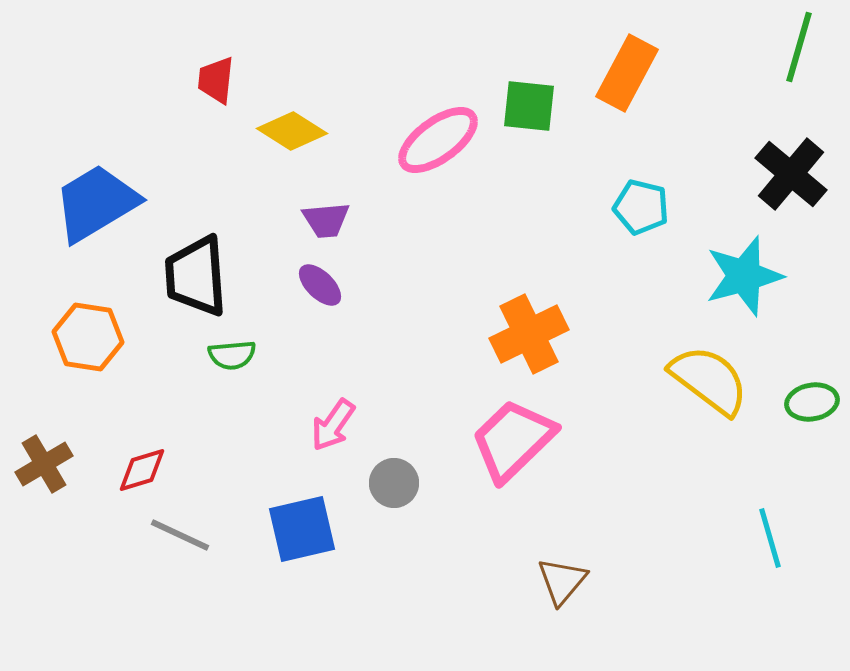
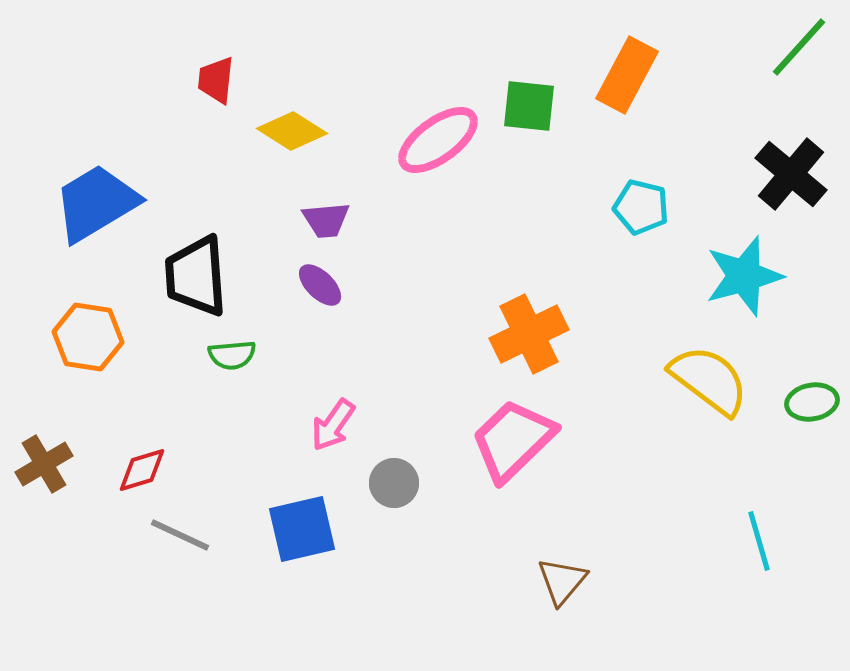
green line: rotated 26 degrees clockwise
orange rectangle: moved 2 px down
cyan line: moved 11 px left, 3 px down
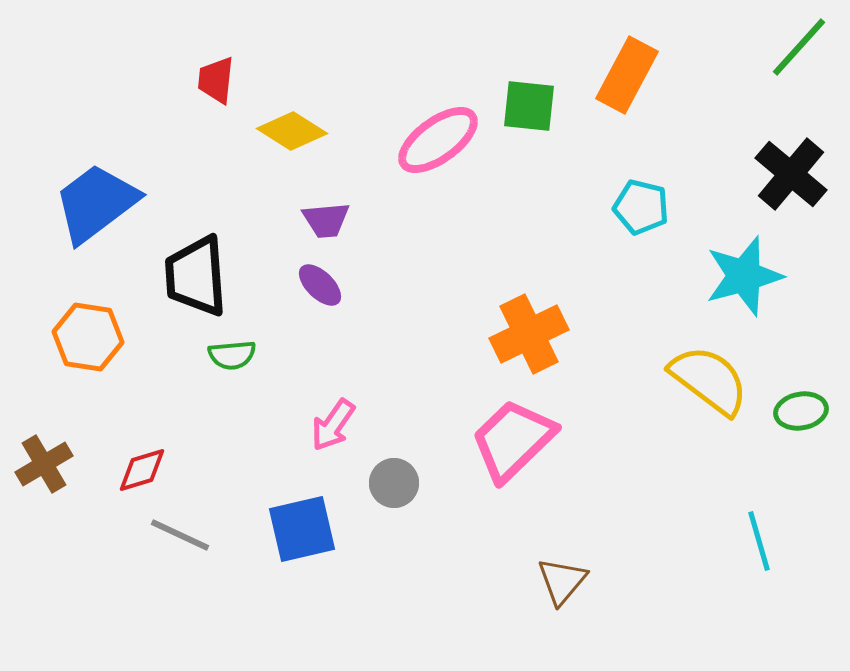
blue trapezoid: rotated 6 degrees counterclockwise
green ellipse: moved 11 px left, 9 px down
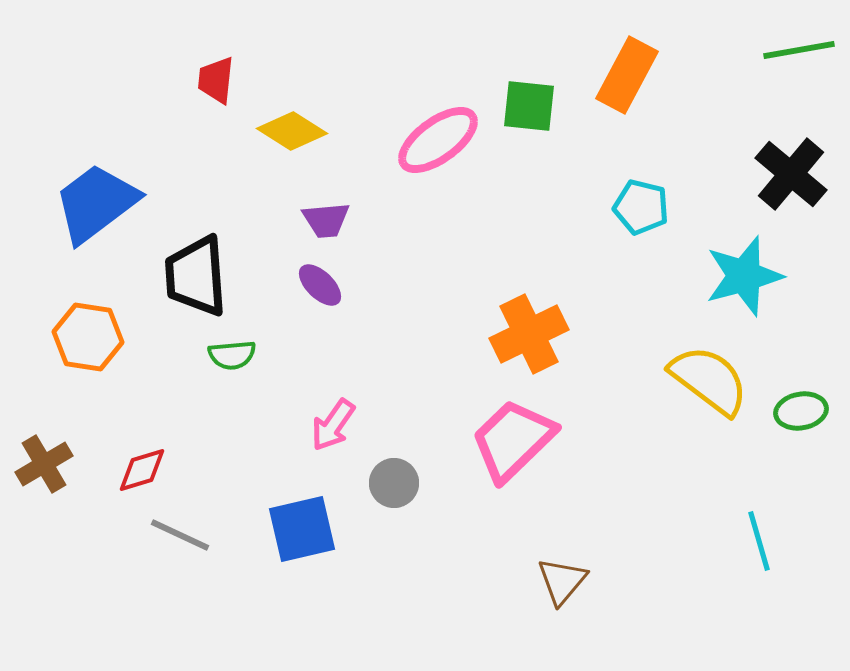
green line: moved 3 px down; rotated 38 degrees clockwise
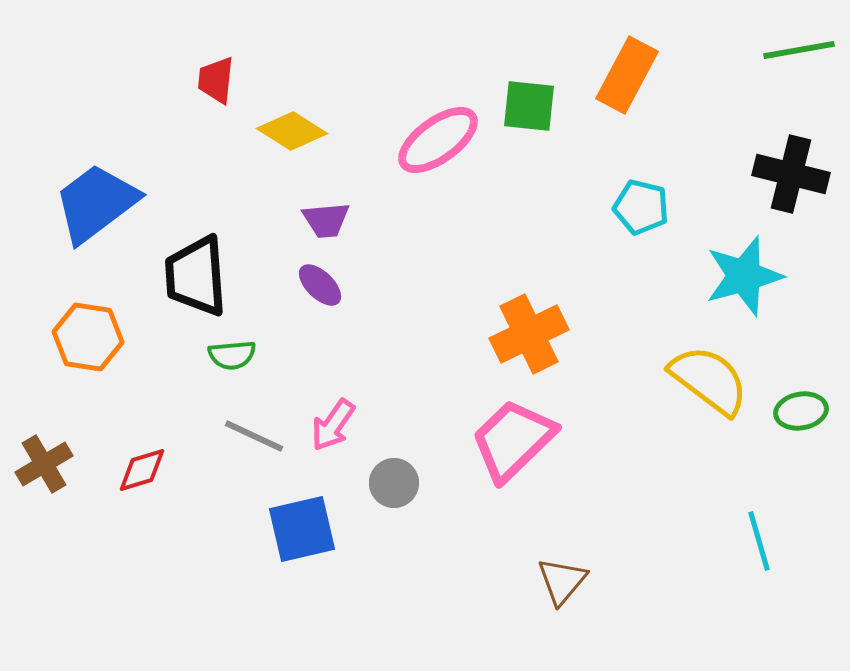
black cross: rotated 26 degrees counterclockwise
gray line: moved 74 px right, 99 px up
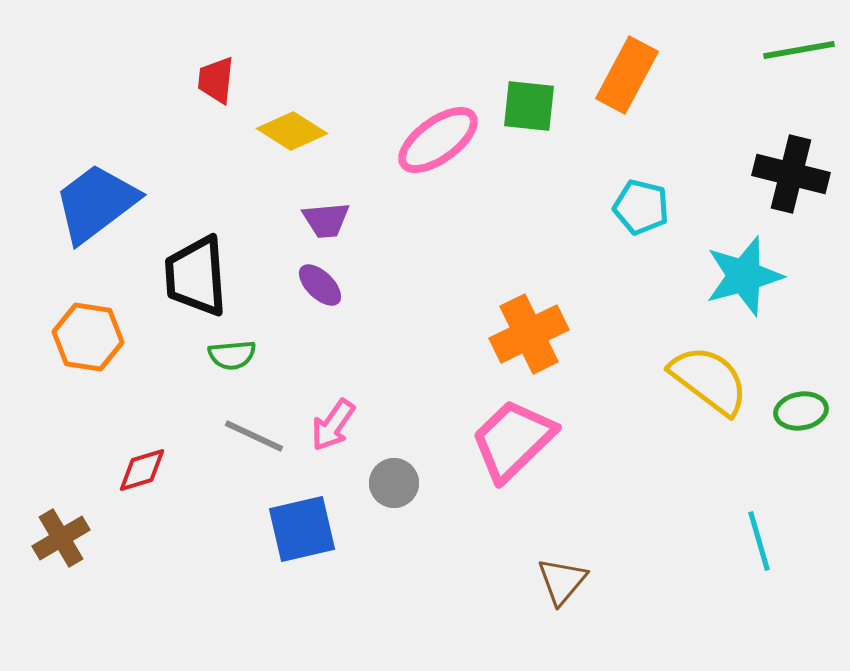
brown cross: moved 17 px right, 74 px down
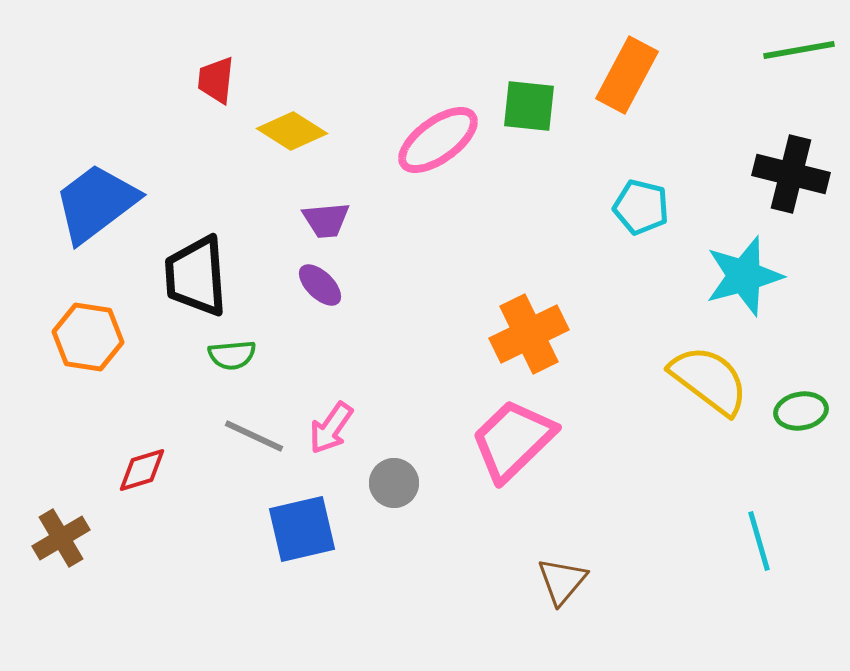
pink arrow: moved 2 px left, 3 px down
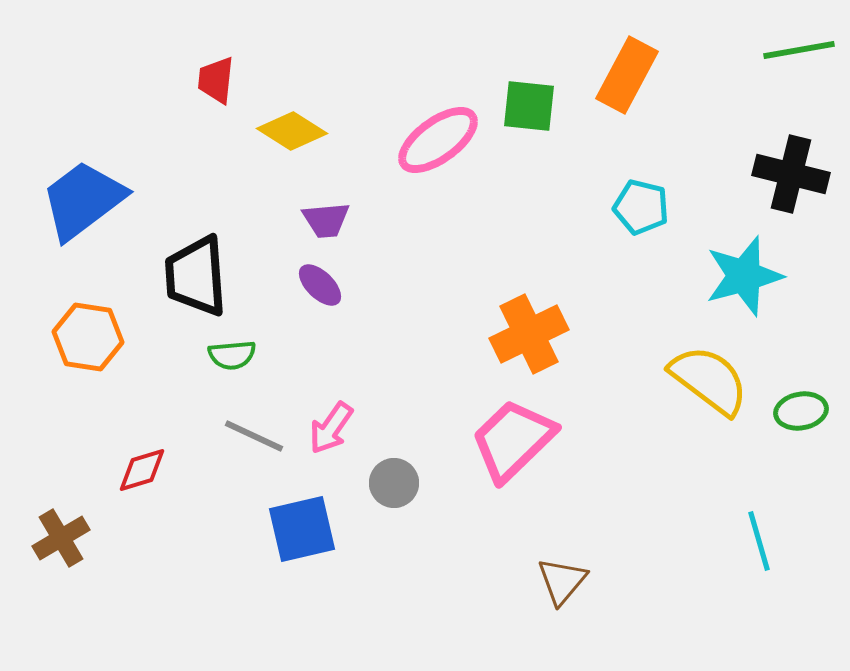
blue trapezoid: moved 13 px left, 3 px up
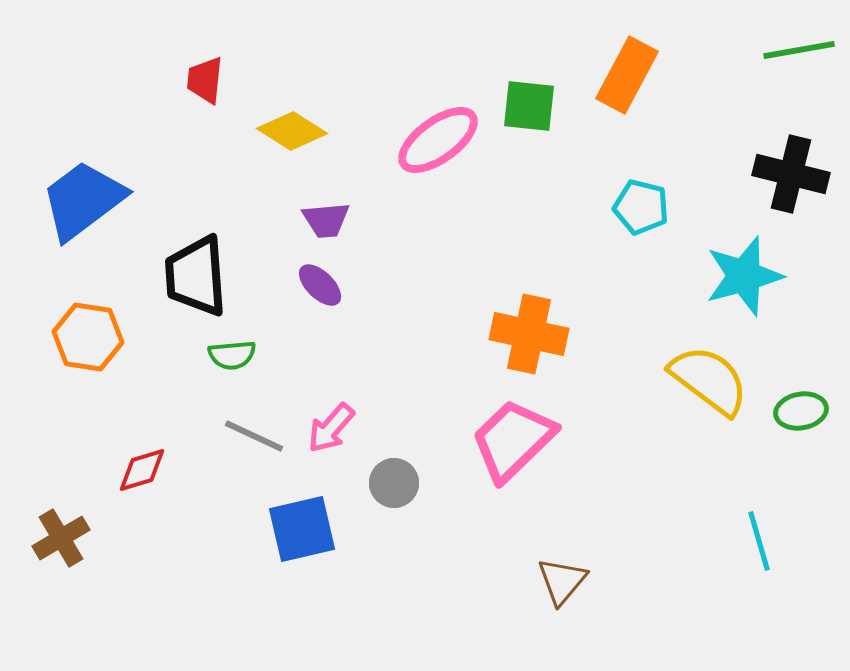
red trapezoid: moved 11 px left
orange cross: rotated 38 degrees clockwise
pink arrow: rotated 6 degrees clockwise
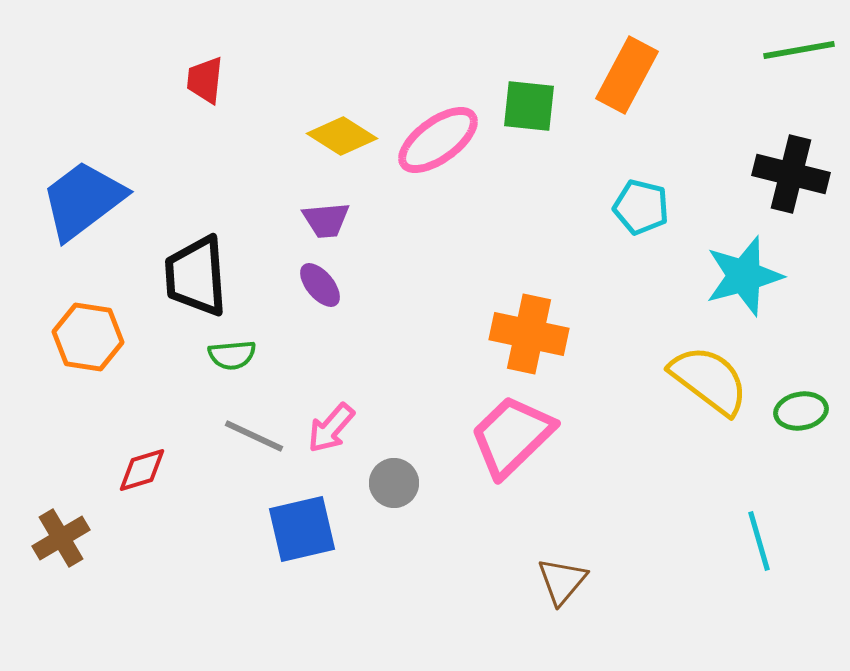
yellow diamond: moved 50 px right, 5 px down
purple ellipse: rotated 6 degrees clockwise
pink trapezoid: moved 1 px left, 4 px up
